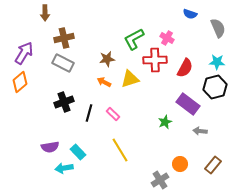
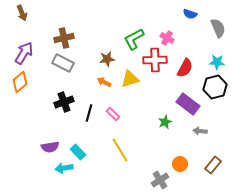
brown arrow: moved 23 px left; rotated 21 degrees counterclockwise
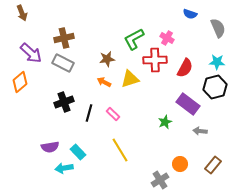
purple arrow: moved 7 px right; rotated 100 degrees clockwise
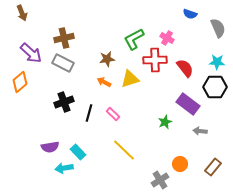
red semicircle: rotated 66 degrees counterclockwise
black hexagon: rotated 15 degrees clockwise
yellow line: moved 4 px right; rotated 15 degrees counterclockwise
brown rectangle: moved 2 px down
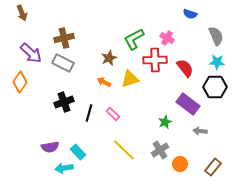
gray semicircle: moved 2 px left, 8 px down
brown star: moved 2 px right, 1 px up; rotated 14 degrees counterclockwise
orange diamond: rotated 15 degrees counterclockwise
gray cross: moved 30 px up
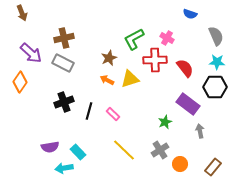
orange arrow: moved 3 px right, 2 px up
black line: moved 2 px up
gray arrow: rotated 72 degrees clockwise
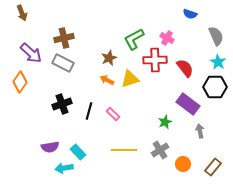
cyan star: moved 1 px right; rotated 28 degrees clockwise
black cross: moved 2 px left, 2 px down
yellow line: rotated 45 degrees counterclockwise
orange circle: moved 3 px right
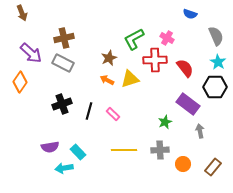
gray cross: rotated 30 degrees clockwise
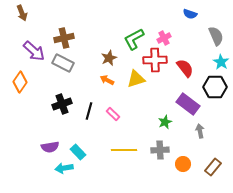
pink cross: moved 3 px left; rotated 32 degrees clockwise
purple arrow: moved 3 px right, 2 px up
cyan star: moved 3 px right
yellow triangle: moved 6 px right
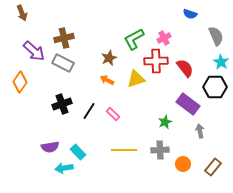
red cross: moved 1 px right, 1 px down
black line: rotated 18 degrees clockwise
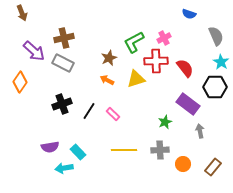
blue semicircle: moved 1 px left
green L-shape: moved 3 px down
